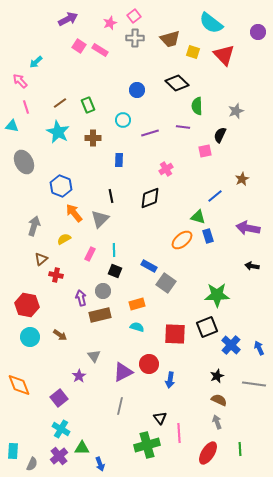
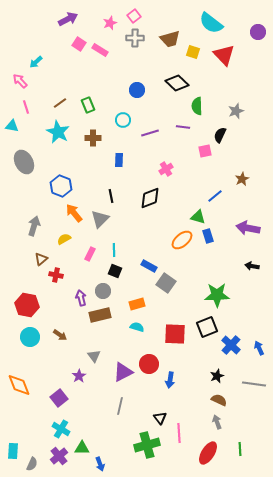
pink square at (79, 46): moved 2 px up
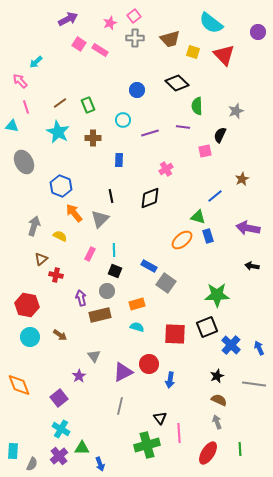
yellow semicircle at (64, 239): moved 4 px left, 3 px up; rotated 56 degrees clockwise
gray circle at (103, 291): moved 4 px right
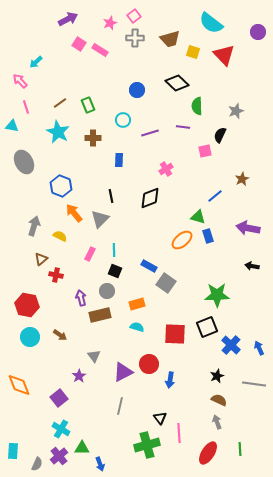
gray semicircle at (32, 464): moved 5 px right
